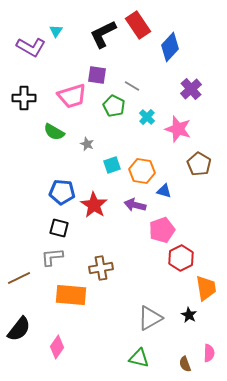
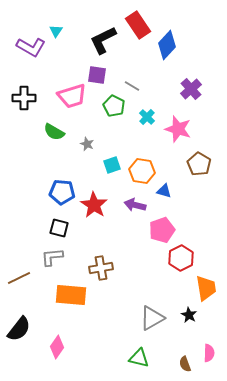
black L-shape: moved 6 px down
blue diamond: moved 3 px left, 2 px up
gray triangle: moved 2 px right
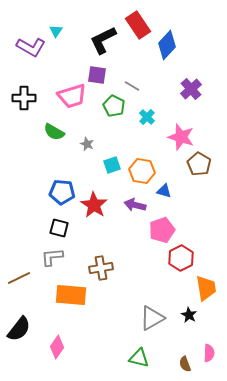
pink star: moved 3 px right, 8 px down
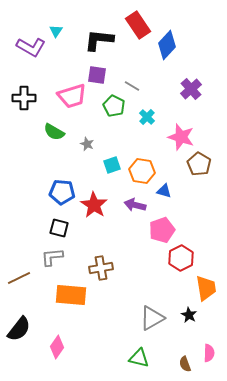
black L-shape: moved 4 px left; rotated 32 degrees clockwise
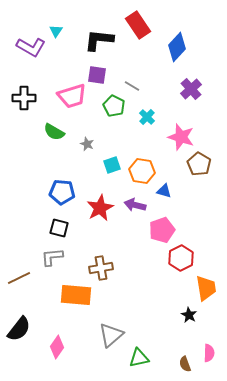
blue diamond: moved 10 px right, 2 px down
red star: moved 6 px right, 3 px down; rotated 12 degrees clockwise
orange rectangle: moved 5 px right
gray triangle: moved 41 px left, 17 px down; rotated 12 degrees counterclockwise
green triangle: rotated 25 degrees counterclockwise
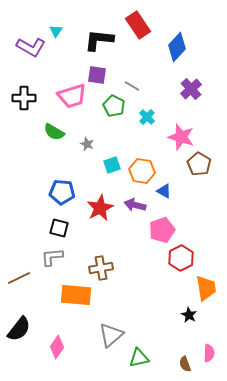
blue triangle: rotated 14 degrees clockwise
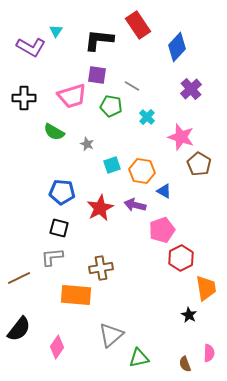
green pentagon: moved 3 px left; rotated 15 degrees counterclockwise
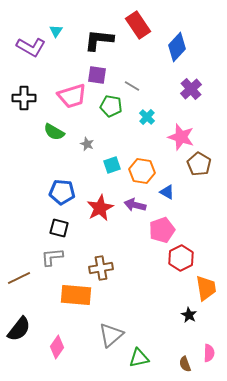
blue triangle: moved 3 px right, 1 px down
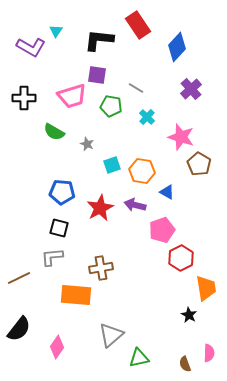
gray line: moved 4 px right, 2 px down
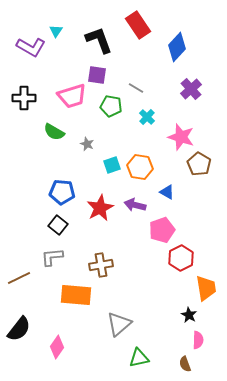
black L-shape: rotated 64 degrees clockwise
orange hexagon: moved 2 px left, 4 px up
black square: moved 1 px left, 3 px up; rotated 24 degrees clockwise
brown cross: moved 3 px up
gray triangle: moved 8 px right, 11 px up
pink semicircle: moved 11 px left, 13 px up
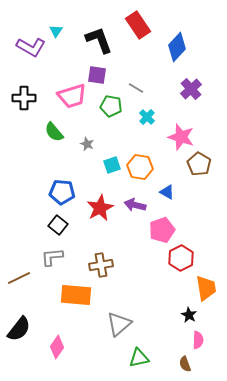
green semicircle: rotated 20 degrees clockwise
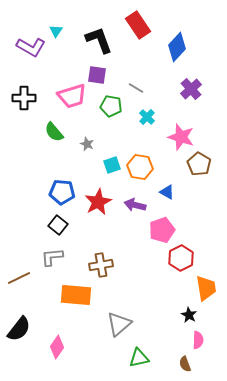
red star: moved 2 px left, 6 px up
